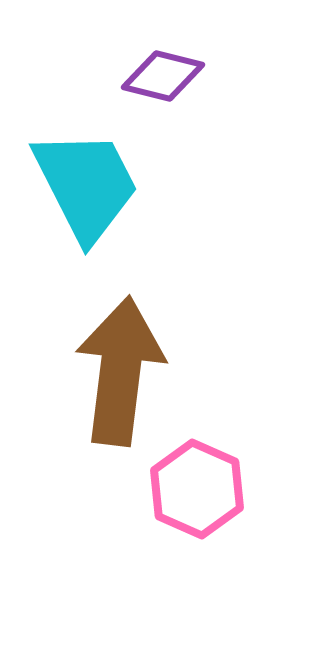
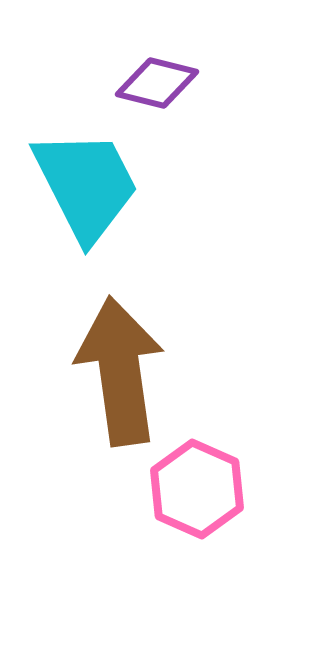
purple diamond: moved 6 px left, 7 px down
brown arrow: rotated 15 degrees counterclockwise
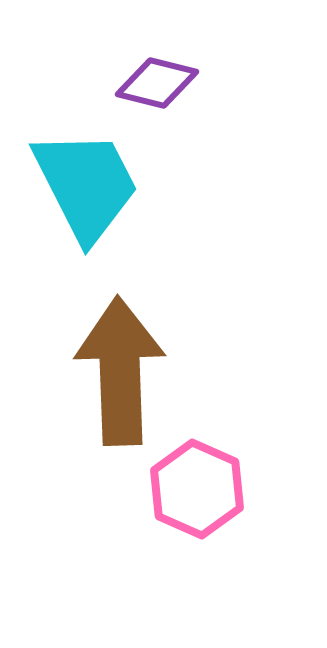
brown arrow: rotated 6 degrees clockwise
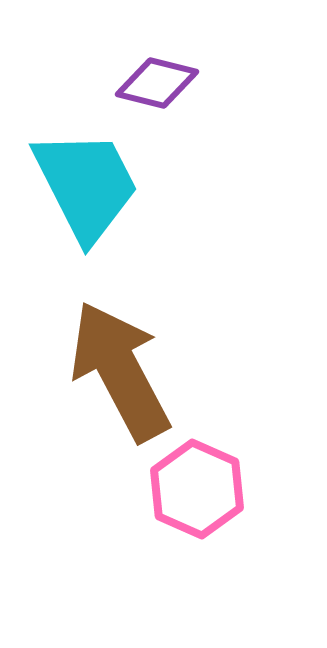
brown arrow: rotated 26 degrees counterclockwise
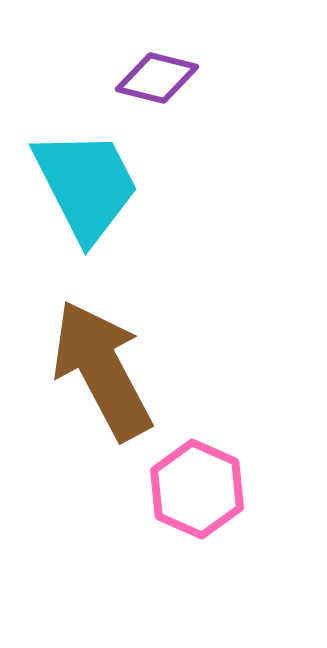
purple diamond: moved 5 px up
brown arrow: moved 18 px left, 1 px up
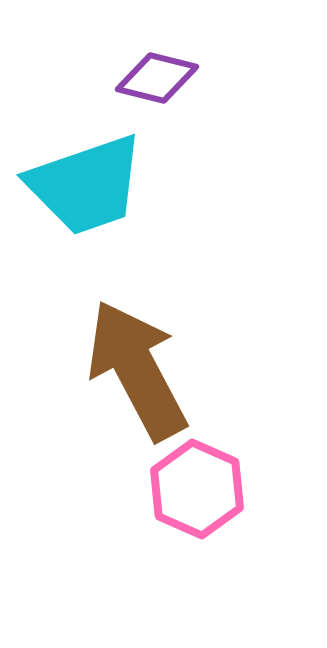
cyan trapezoid: rotated 98 degrees clockwise
brown arrow: moved 35 px right
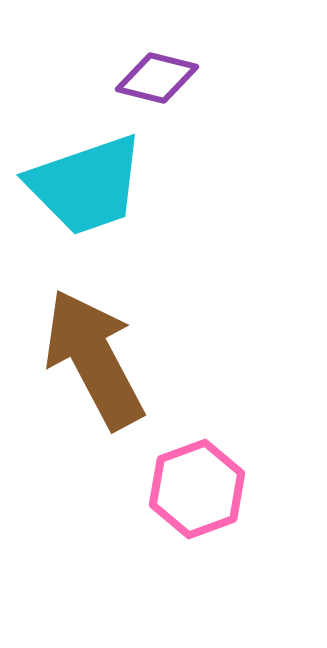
brown arrow: moved 43 px left, 11 px up
pink hexagon: rotated 16 degrees clockwise
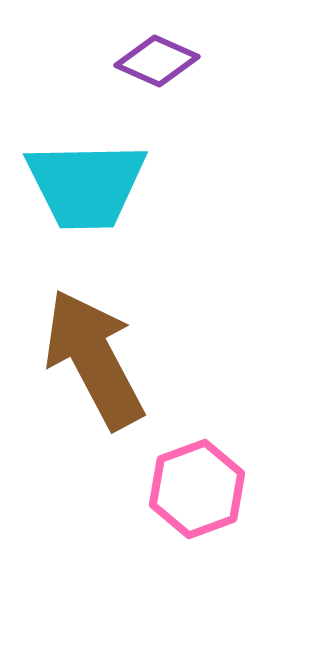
purple diamond: moved 17 px up; rotated 10 degrees clockwise
cyan trapezoid: rotated 18 degrees clockwise
